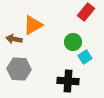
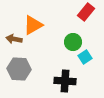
black cross: moved 3 px left
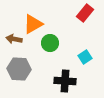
red rectangle: moved 1 px left, 1 px down
orange triangle: moved 1 px up
green circle: moved 23 px left, 1 px down
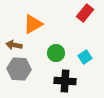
brown arrow: moved 6 px down
green circle: moved 6 px right, 10 px down
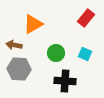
red rectangle: moved 1 px right, 5 px down
cyan square: moved 3 px up; rotated 32 degrees counterclockwise
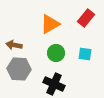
orange triangle: moved 17 px right
cyan square: rotated 16 degrees counterclockwise
black cross: moved 11 px left, 3 px down; rotated 20 degrees clockwise
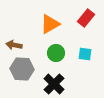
gray hexagon: moved 3 px right
black cross: rotated 20 degrees clockwise
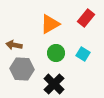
cyan square: moved 2 px left; rotated 24 degrees clockwise
